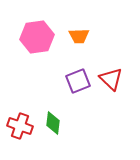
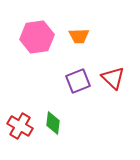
red triangle: moved 2 px right, 1 px up
red cross: rotated 10 degrees clockwise
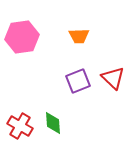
pink hexagon: moved 15 px left
green diamond: rotated 10 degrees counterclockwise
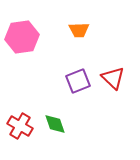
orange trapezoid: moved 6 px up
green diamond: moved 2 px right, 1 px down; rotated 15 degrees counterclockwise
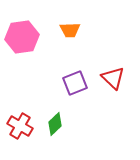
orange trapezoid: moved 9 px left
purple square: moved 3 px left, 2 px down
green diamond: rotated 65 degrees clockwise
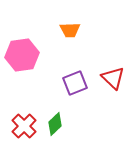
pink hexagon: moved 18 px down
red cross: moved 4 px right; rotated 15 degrees clockwise
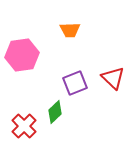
green diamond: moved 12 px up
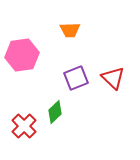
purple square: moved 1 px right, 5 px up
